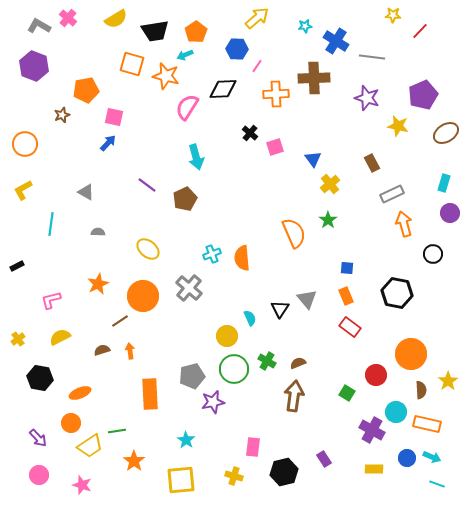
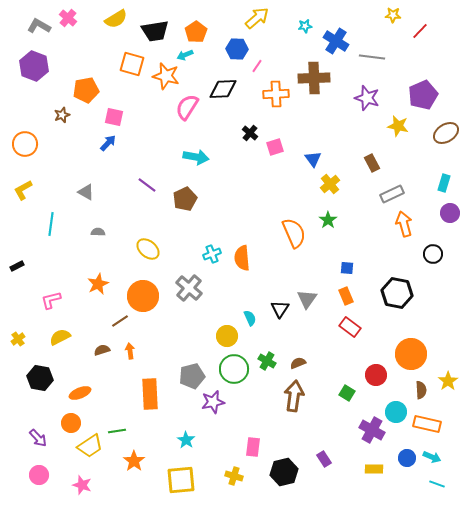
cyan arrow at (196, 157): rotated 65 degrees counterclockwise
gray triangle at (307, 299): rotated 15 degrees clockwise
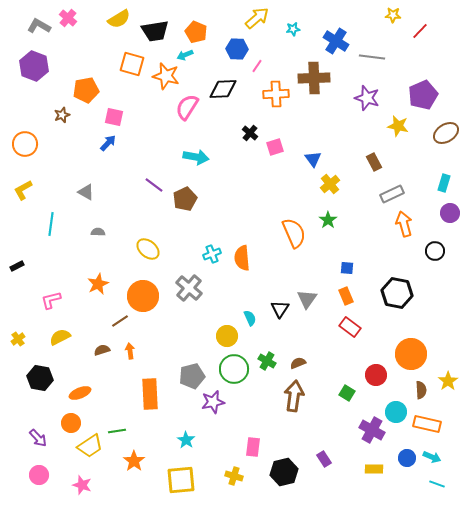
yellow semicircle at (116, 19): moved 3 px right
cyan star at (305, 26): moved 12 px left, 3 px down
orange pentagon at (196, 32): rotated 15 degrees counterclockwise
brown rectangle at (372, 163): moved 2 px right, 1 px up
purple line at (147, 185): moved 7 px right
black circle at (433, 254): moved 2 px right, 3 px up
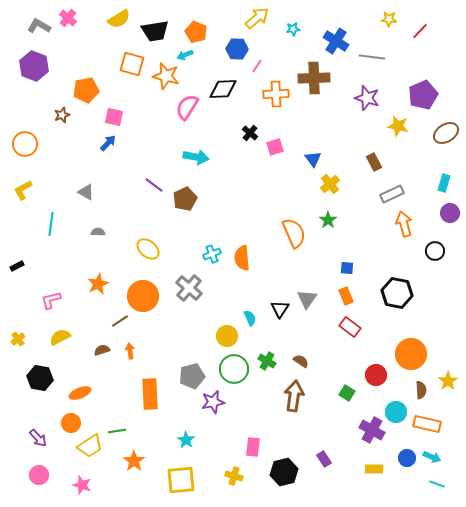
yellow star at (393, 15): moved 4 px left, 4 px down
brown semicircle at (298, 363): moved 3 px right, 2 px up; rotated 56 degrees clockwise
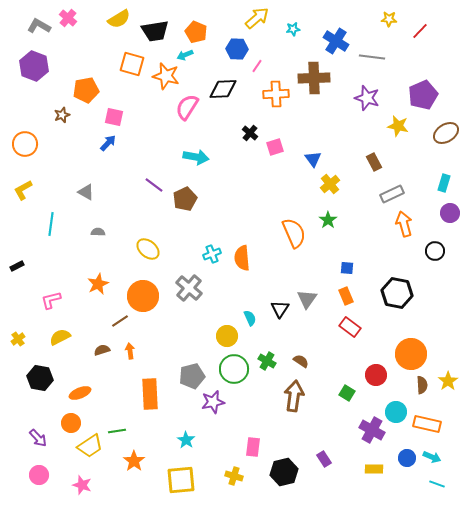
brown semicircle at (421, 390): moved 1 px right, 5 px up
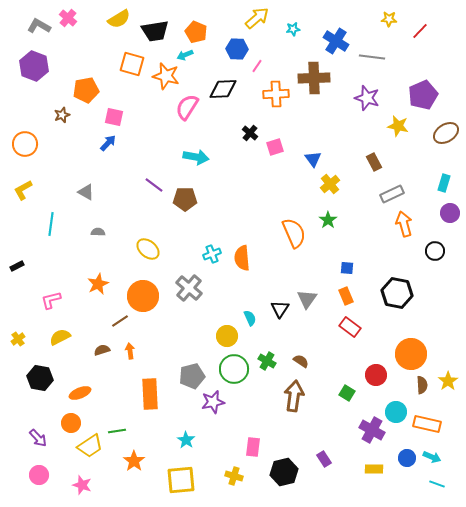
brown pentagon at (185, 199): rotated 25 degrees clockwise
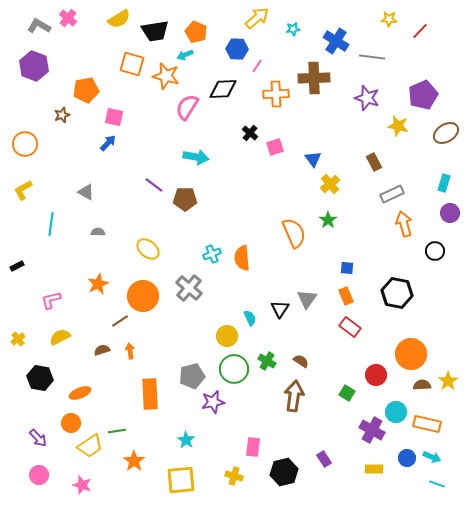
brown semicircle at (422, 385): rotated 90 degrees counterclockwise
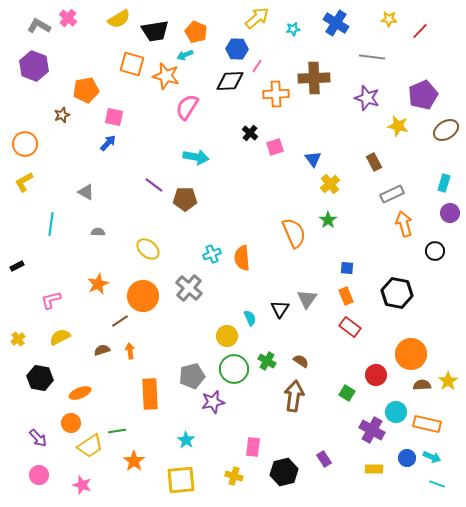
blue cross at (336, 41): moved 18 px up
black diamond at (223, 89): moved 7 px right, 8 px up
brown ellipse at (446, 133): moved 3 px up
yellow L-shape at (23, 190): moved 1 px right, 8 px up
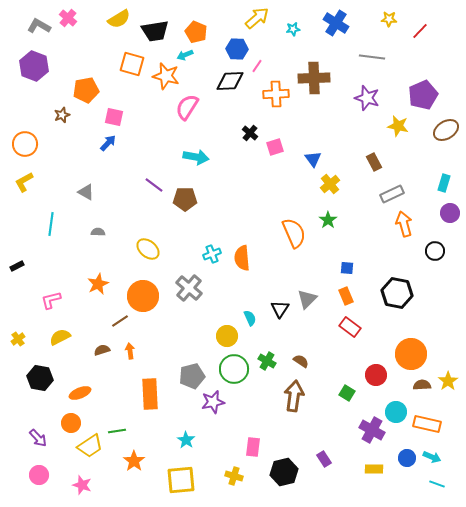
gray triangle at (307, 299): rotated 10 degrees clockwise
